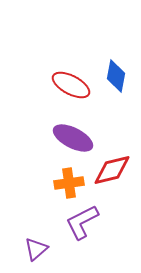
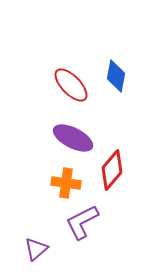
red ellipse: rotated 18 degrees clockwise
red diamond: rotated 36 degrees counterclockwise
orange cross: moved 3 px left; rotated 16 degrees clockwise
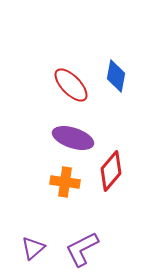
purple ellipse: rotated 9 degrees counterclockwise
red diamond: moved 1 px left, 1 px down
orange cross: moved 1 px left, 1 px up
purple L-shape: moved 27 px down
purple triangle: moved 3 px left, 1 px up
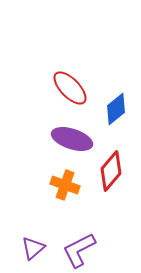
blue diamond: moved 33 px down; rotated 40 degrees clockwise
red ellipse: moved 1 px left, 3 px down
purple ellipse: moved 1 px left, 1 px down
orange cross: moved 3 px down; rotated 12 degrees clockwise
purple L-shape: moved 3 px left, 1 px down
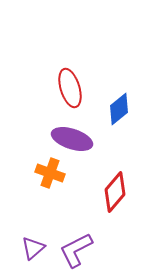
red ellipse: rotated 27 degrees clockwise
blue diamond: moved 3 px right
red diamond: moved 4 px right, 21 px down
orange cross: moved 15 px left, 12 px up
purple L-shape: moved 3 px left
